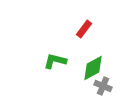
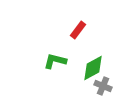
red rectangle: moved 6 px left, 1 px down
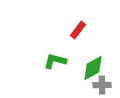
gray cross: moved 1 px left, 1 px up; rotated 24 degrees counterclockwise
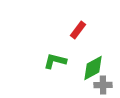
gray cross: moved 1 px right
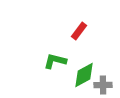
red rectangle: moved 1 px right, 1 px down
green diamond: moved 9 px left, 7 px down
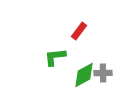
green L-shape: moved 4 px up; rotated 20 degrees counterclockwise
gray cross: moved 12 px up
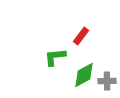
red rectangle: moved 2 px right, 5 px down
gray cross: moved 4 px right, 8 px down
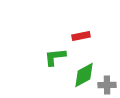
red rectangle: rotated 42 degrees clockwise
gray cross: moved 4 px down
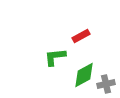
red rectangle: rotated 18 degrees counterclockwise
gray cross: moved 1 px left, 1 px up; rotated 12 degrees counterclockwise
